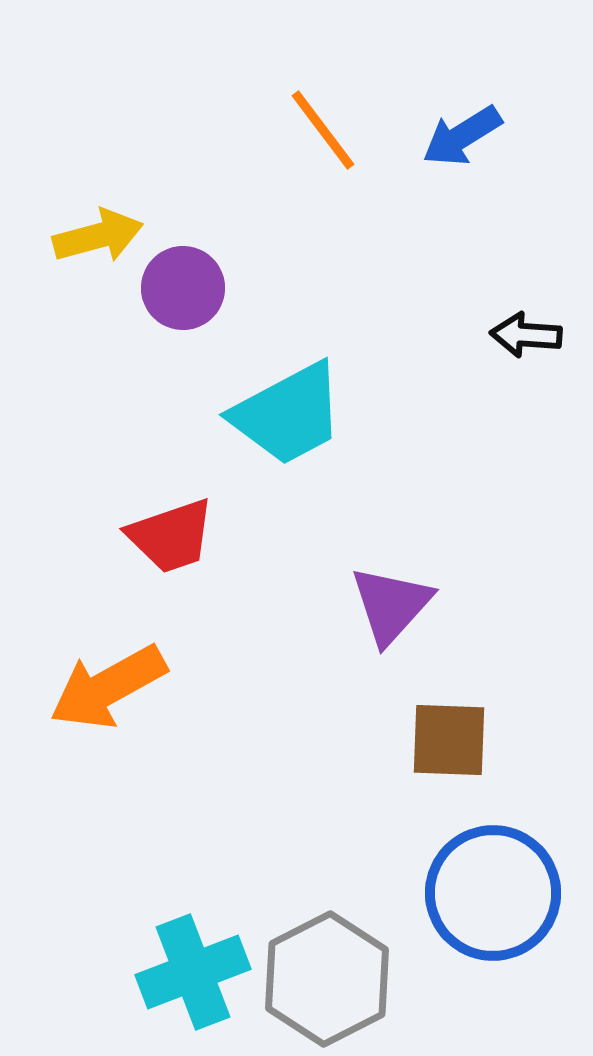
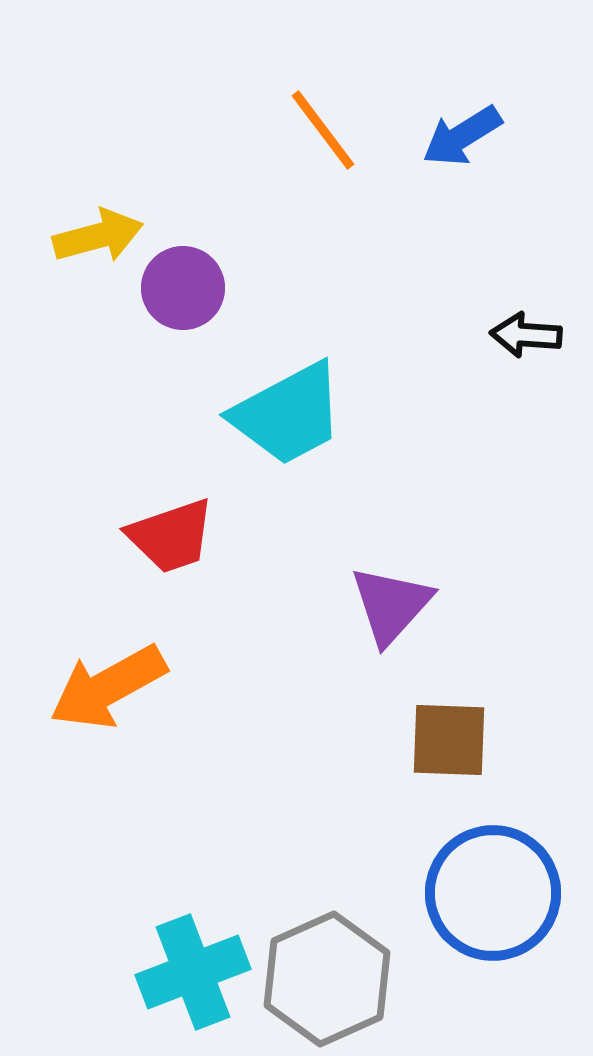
gray hexagon: rotated 3 degrees clockwise
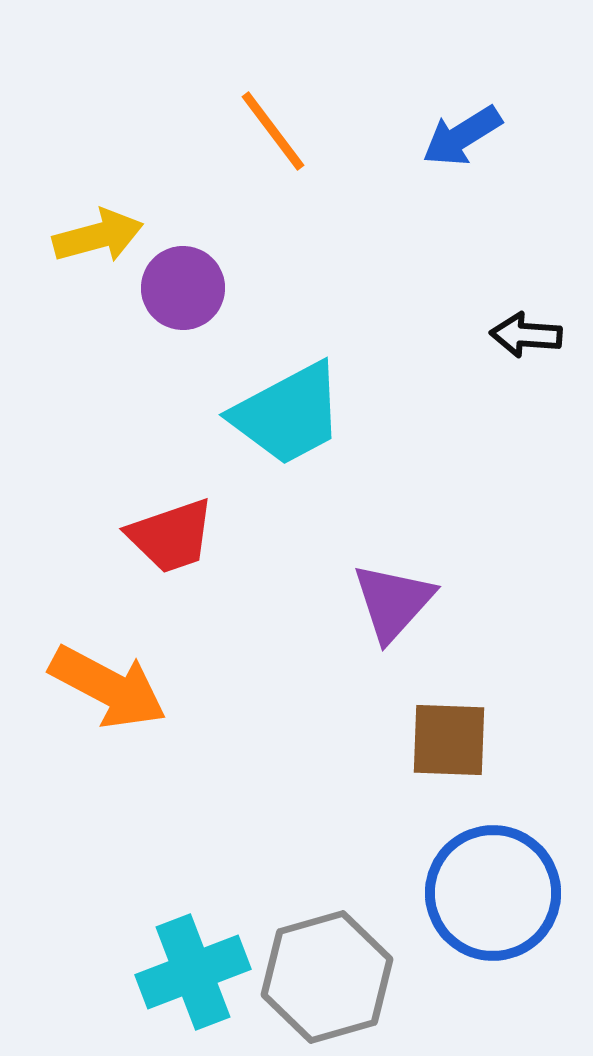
orange line: moved 50 px left, 1 px down
purple triangle: moved 2 px right, 3 px up
orange arrow: rotated 123 degrees counterclockwise
gray hexagon: moved 2 px up; rotated 8 degrees clockwise
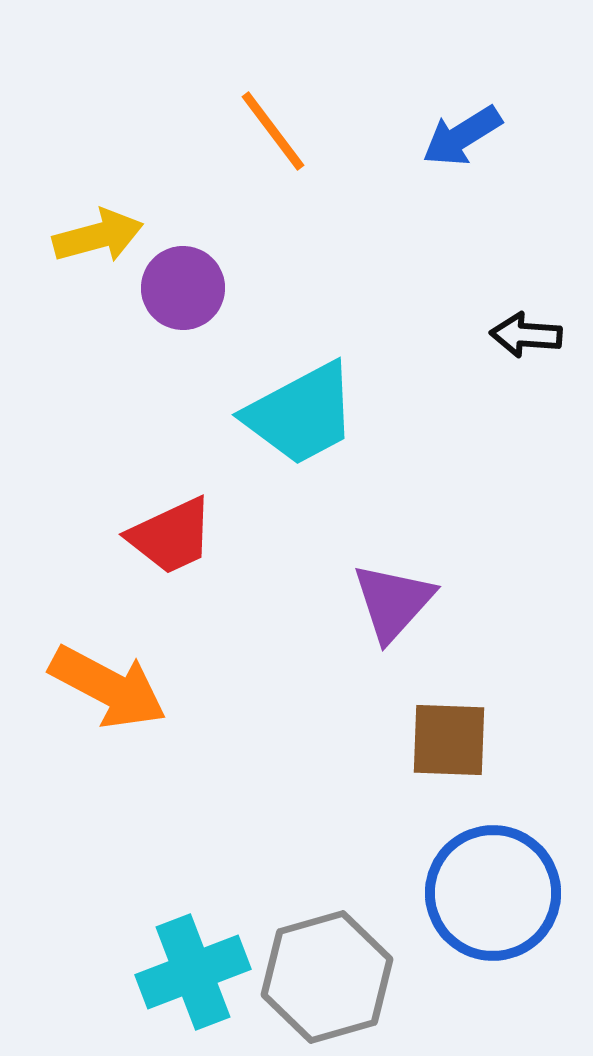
cyan trapezoid: moved 13 px right
red trapezoid: rotated 6 degrees counterclockwise
